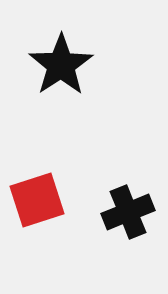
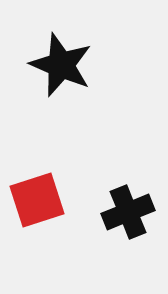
black star: rotated 16 degrees counterclockwise
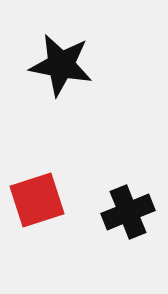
black star: rotated 12 degrees counterclockwise
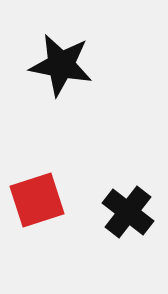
black cross: rotated 30 degrees counterclockwise
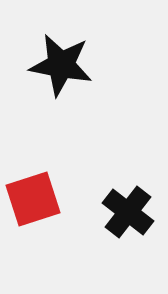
red square: moved 4 px left, 1 px up
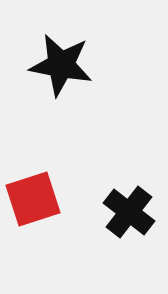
black cross: moved 1 px right
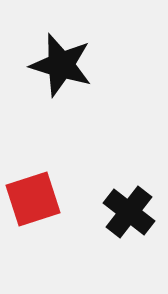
black star: rotated 6 degrees clockwise
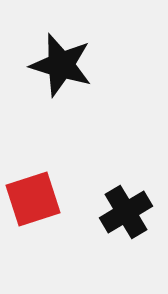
black cross: moved 3 px left; rotated 21 degrees clockwise
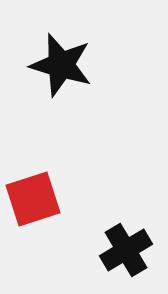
black cross: moved 38 px down
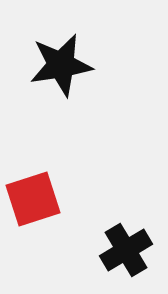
black star: rotated 26 degrees counterclockwise
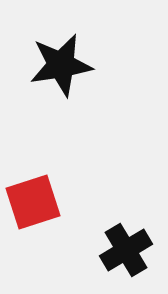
red square: moved 3 px down
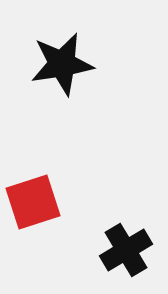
black star: moved 1 px right, 1 px up
